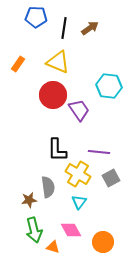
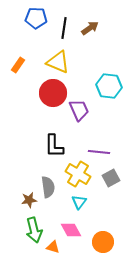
blue pentagon: moved 1 px down
orange rectangle: moved 1 px down
red circle: moved 2 px up
purple trapezoid: rotated 10 degrees clockwise
black L-shape: moved 3 px left, 4 px up
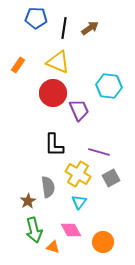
black L-shape: moved 1 px up
purple line: rotated 10 degrees clockwise
brown star: moved 1 px left, 1 px down; rotated 21 degrees counterclockwise
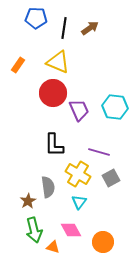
cyan hexagon: moved 6 px right, 21 px down
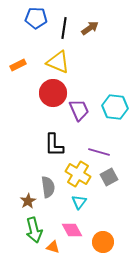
orange rectangle: rotated 28 degrees clockwise
gray square: moved 2 px left, 1 px up
pink diamond: moved 1 px right
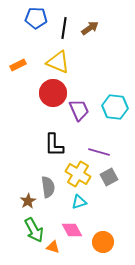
cyan triangle: rotated 35 degrees clockwise
green arrow: rotated 15 degrees counterclockwise
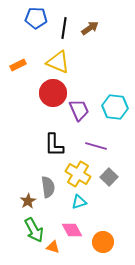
purple line: moved 3 px left, 6 px up
gray square: rotated 18 degrees counterclockwise
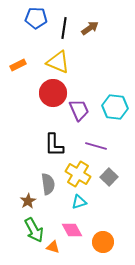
gray semicircle: moved 3 px up
